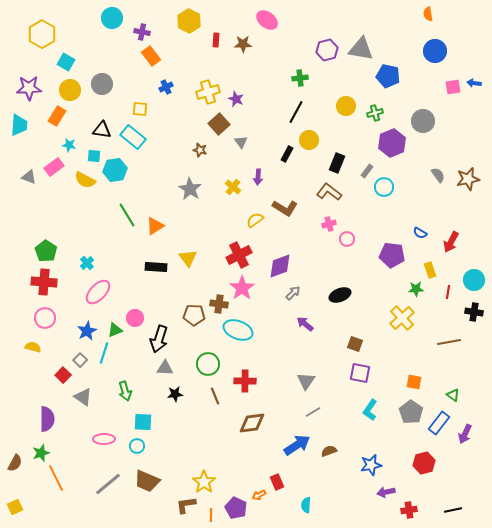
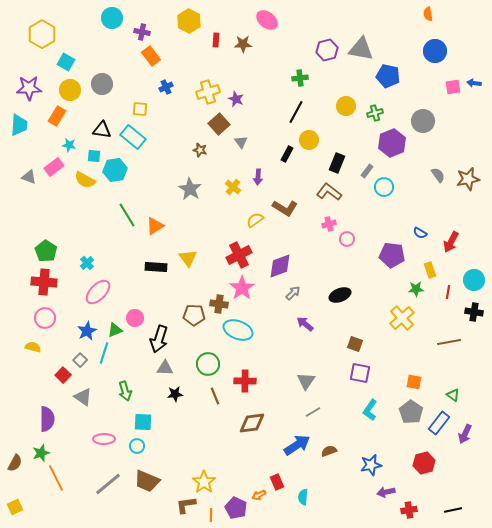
cyan semicircle at (306, 505): moved 3 px left, 8 px up
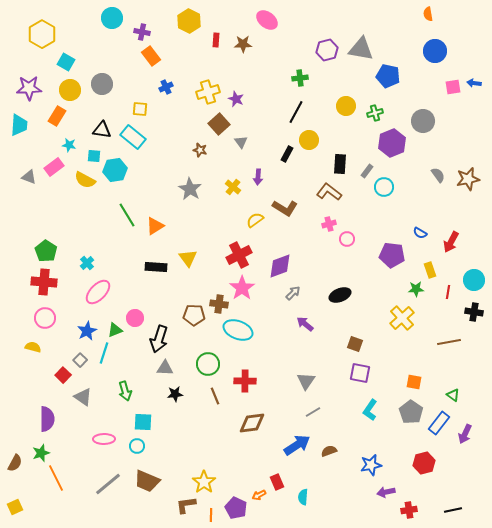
black rectangle at (337, 163): moved 3 px right, 1 px down; rotated 18 degrees counterclockwise
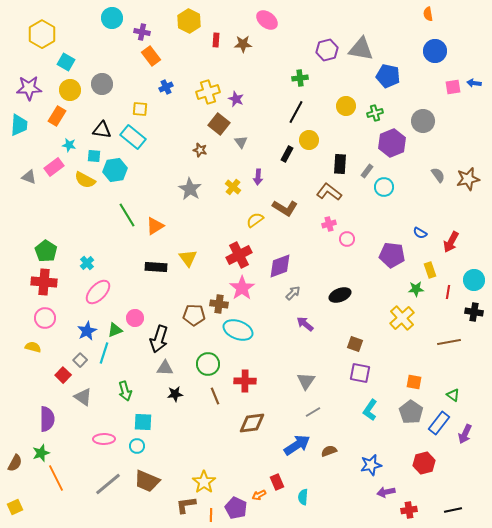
brown square at (219, 124): rotated 10 degrees counterclockwise
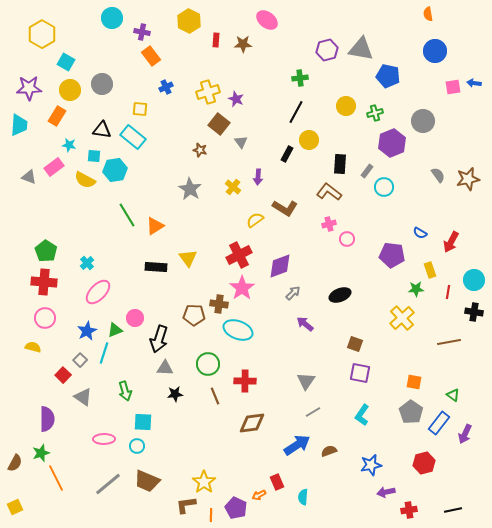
cyan L-shape at (370, 410): moved 8 px left, 5 px down
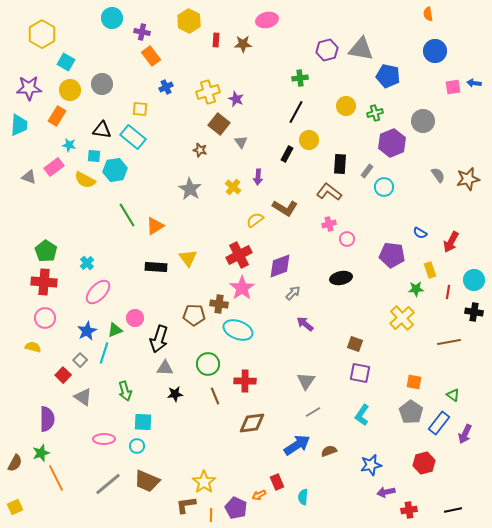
pink ellipse at (267, 20): rotated 50 degrees counterclockwise
black ellipse at (340, 295): moved 1 px right, 17 px up; rotated 10 degrees clockwise
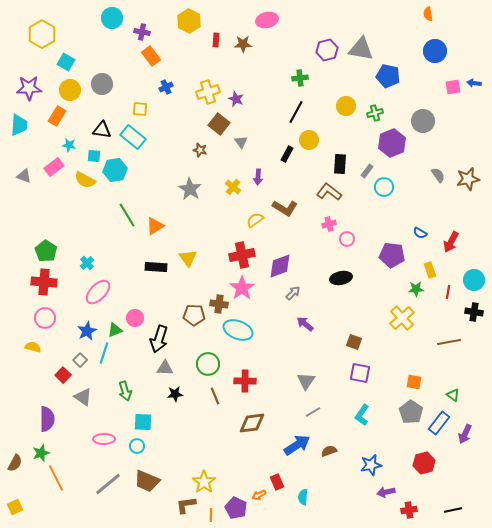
gray triangle at (29, 177): moved 5 px left, 1 px up
red cross at (239, 255): moved 3 px right; rotated 15 degrees clockwise
brown square at (355, 344): moved 1 px left, 2 px up
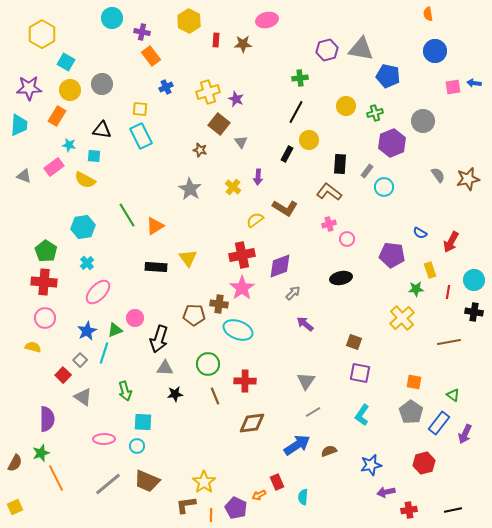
cyan rectangle at (133, 137): moved 8 px right, 1 px up; rotated 25 degrees clockwise
cyan hexagon at (115, 170): moved 32 px left, 57 px down
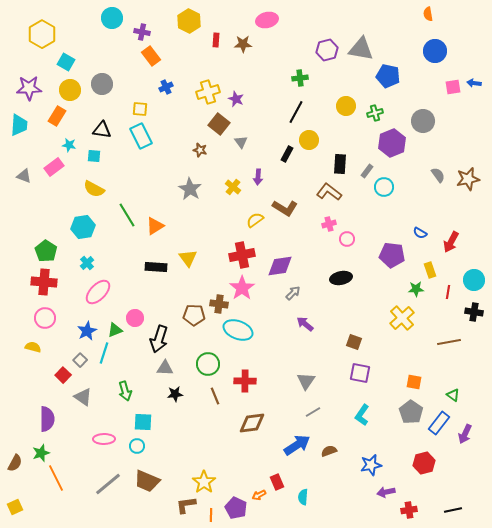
yellow semicircle at (85, 180): moved 9 px right, 9 px down
purple diamond at (280, 266): rotated 12 degrees clockwise
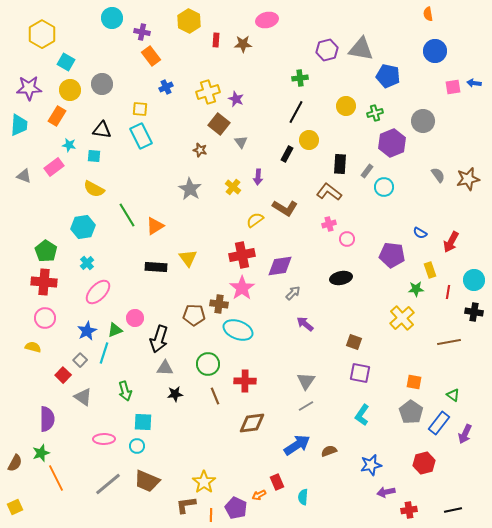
gray line at (313, 412): moved 7 px left, 6 px up
